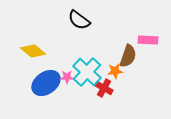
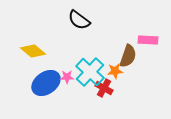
cyan cross: moved 3 px right
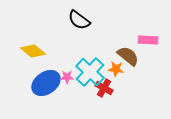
brown semicircle: rotated 70 degrees counterclockwise
orange star: moved 1 px right, 2 px up; rotated 14 degrees clockwise
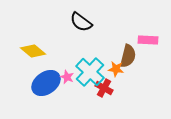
black semicircle: moved 2 px right, 2 px down
brown semicircle: rotated 65 degrees clockwise
pink star: rotated 24 degrees clockwise
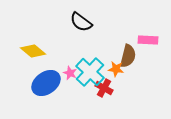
pink star: moved 3 px right, 4 px up
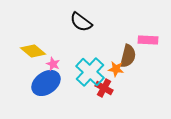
pink star: moved 17 px left, 9 px up
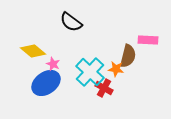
black semicircle: moved 10 px left
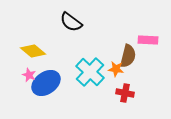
pink star: moved 24 px left, 11 px down
red cross: moved 21 px right, 5 px down; rotated 18 degrees counterclockwise
